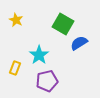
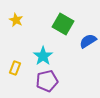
blue semicircle: moved 9 px right, 2 px up
cyan star: moved 4 px right, 1 px down
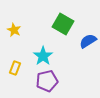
yellow star: moved 2 px left, 10 px down
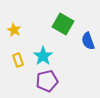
blue semicircle: rotated 78 degrees counterclockwise
yellow rectangle: moved 3 px right, 8 px up; rotated 40 degrees counterclockwise
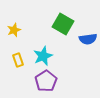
yellow star: rotated 24 degrees clockwise
blue semicircle: moved 2 px up; rotated 78 degrees counterclockwise
cyan star: rotated 12 degrees clockwise
purple pentagon: moved 1 px left; rotated 20 degrees counterclockwise
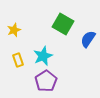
blue semicircle: rotated 132 degrees clockwise
